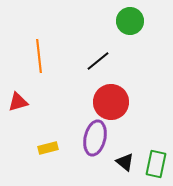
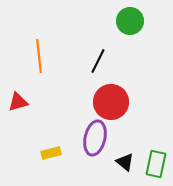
black line: rotated 25 degrees counterclockwise
yellow rectangle: moved 3 px right, 5 px down
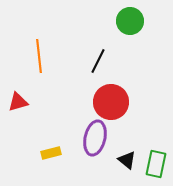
black triangle: moved 2 px right, 2 px up
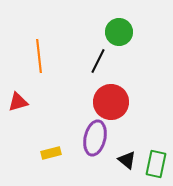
green circle: moved 11 px left, 11 px down
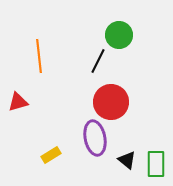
green circle: moved 3 px down
purple ellipse: rotated 24 degrees counterclockwise
yellow rectangle: moved 2 px down; rotated 18 degrees counterclockwise
green rectangle: rotated 12 degrees counterclockwise
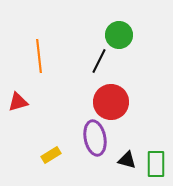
black line: moved 1 px right
black triangle: rotated 24 degrees counterclockwise
